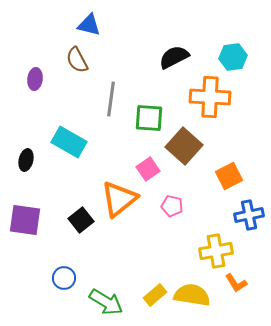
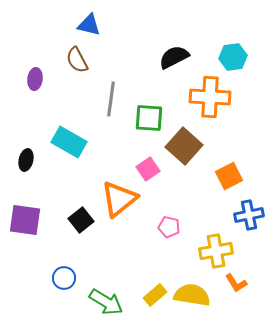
pink pentagon: moved 3 px left, 21 px down
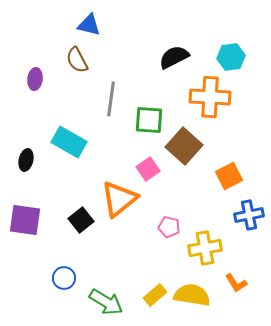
cyan hexagon: moved 2 px left
green square: moved 2 px down
yellow cross: moved 11 px left, 3 px up
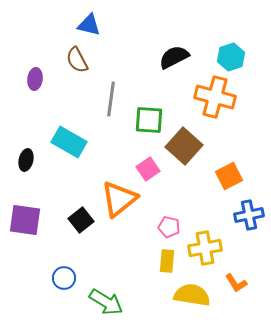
cyan hexagon: rotated 12 degrees counterclockwise
orange cross: moved 5 px right; rotated 12 degrees clockwise
yellow rectangle: moved 12 px right, 34 px up; rotated 45 degrees counterclockwise
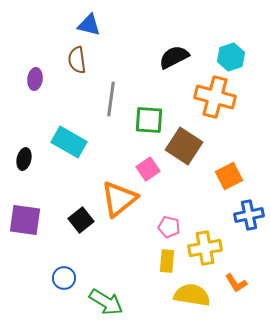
brown semicircle: rotated 20 degrees clockwise
brown square: rotated 9 degrees counterclockwise
black ellipse: moved 2 px left, 1 px up
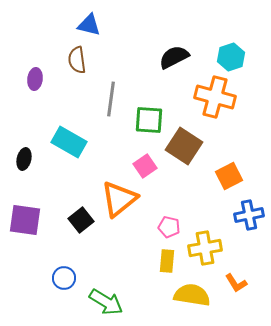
pink square: moved 3 px left, 3 px up
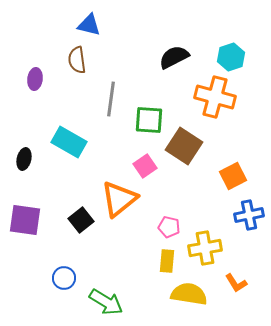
orange square: moved 4 px right
yellow semicircle: moved 3 px left, 1 px up
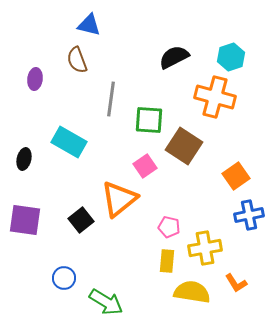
brown semicircle: rotated 12 degrees counterclockwise
orange square: moved 3 px right; rotated 8 degrees counterclockwise
yellow semicircle: moved 3 px right, 2 px up
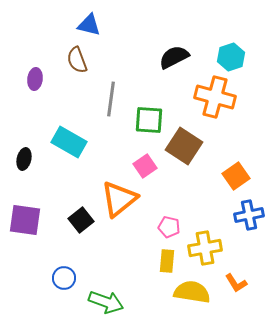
green arrow: rotated 12 degrees counterclockwise
